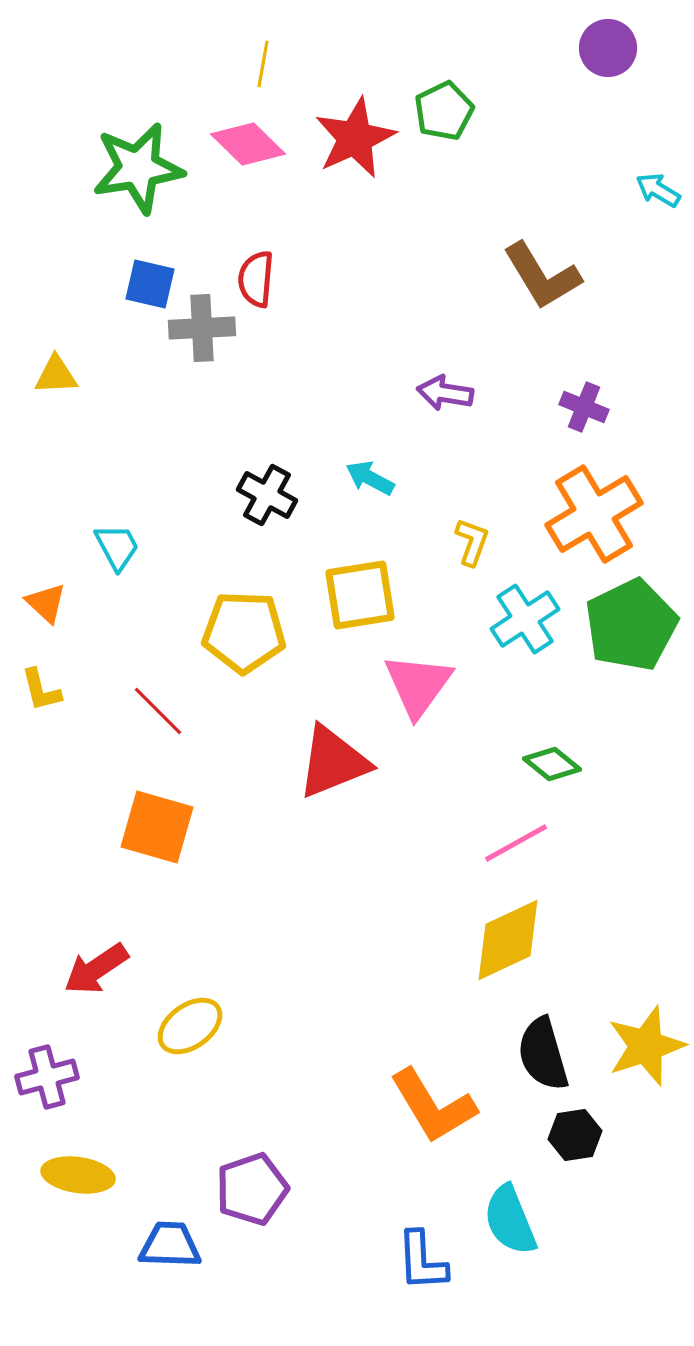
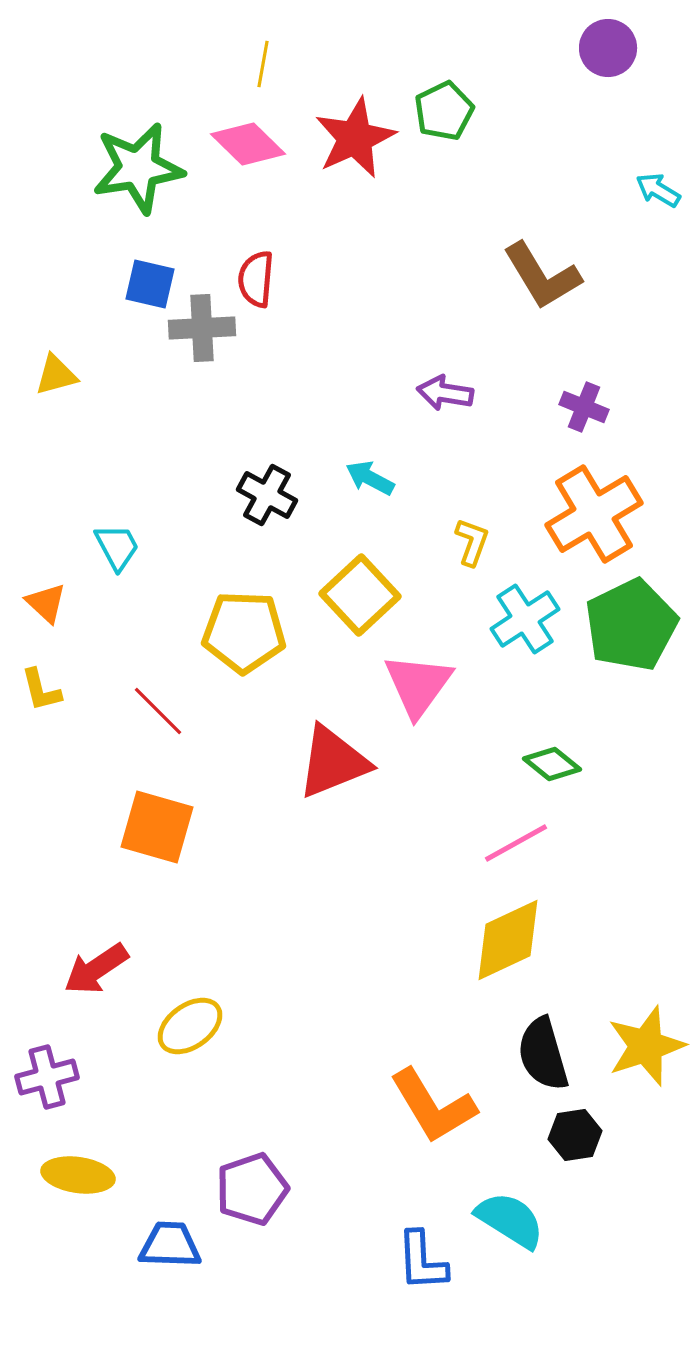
yellow triangle at (56, 375): rotated 12 degrees counterclockwise
yellow square at (360, 595): rotated 34 degrees counterclockwise
cyan semicircle at (510, 1220): rotated 144 degrees clockwise
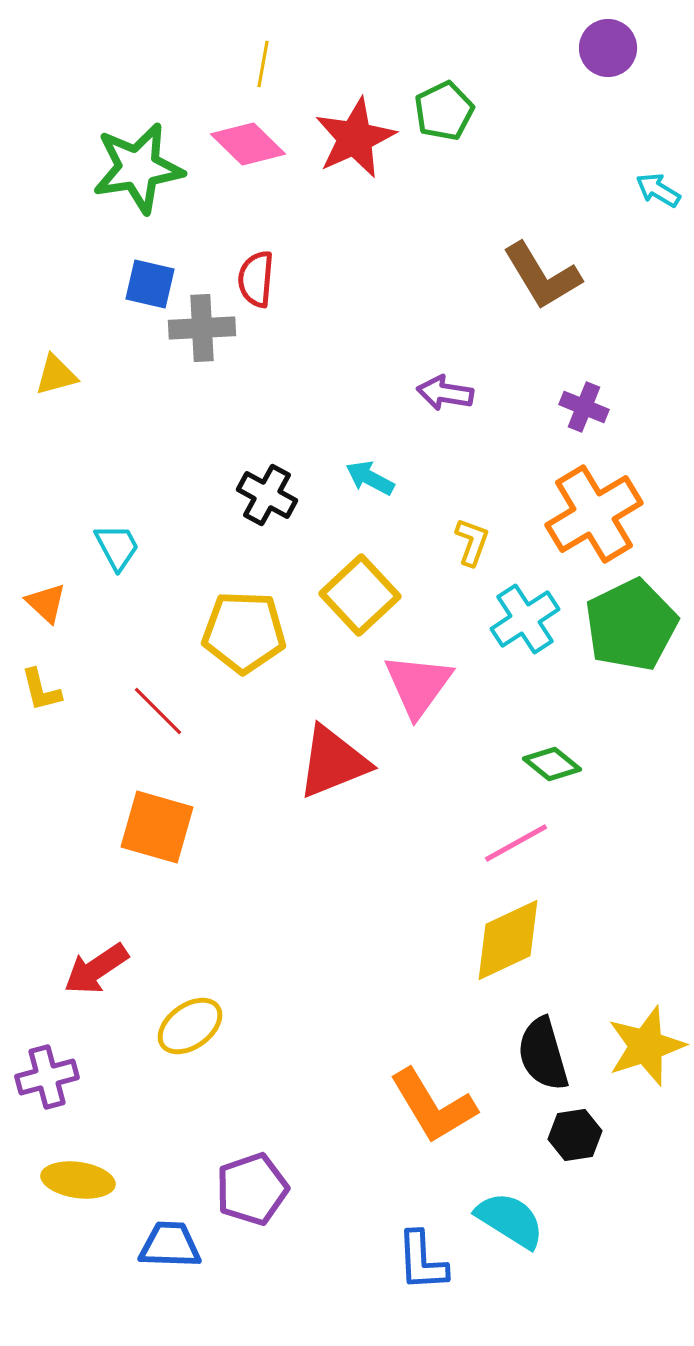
yellow ellipse at (78, 1175): moved 5 px down
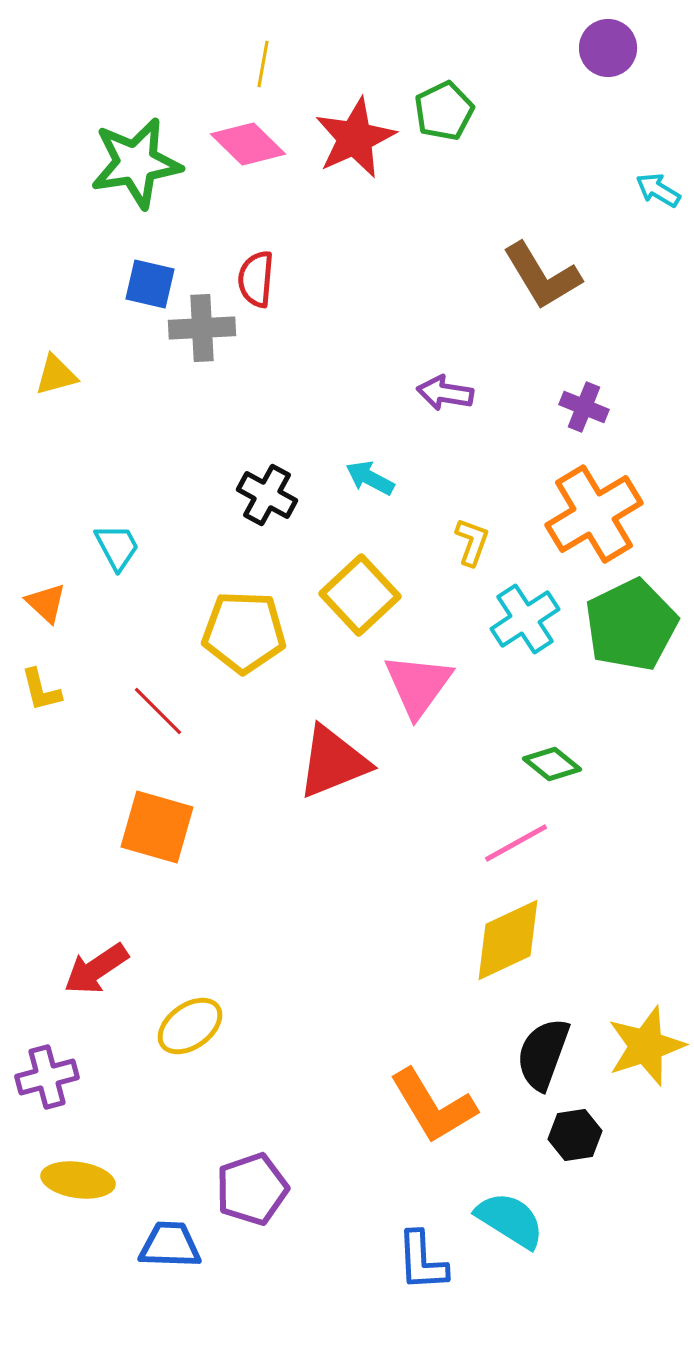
green star at (138, 168): moved 2 px left, 5 px up
black semicircle at (543, 1054): rotated 36 degrees clockwise
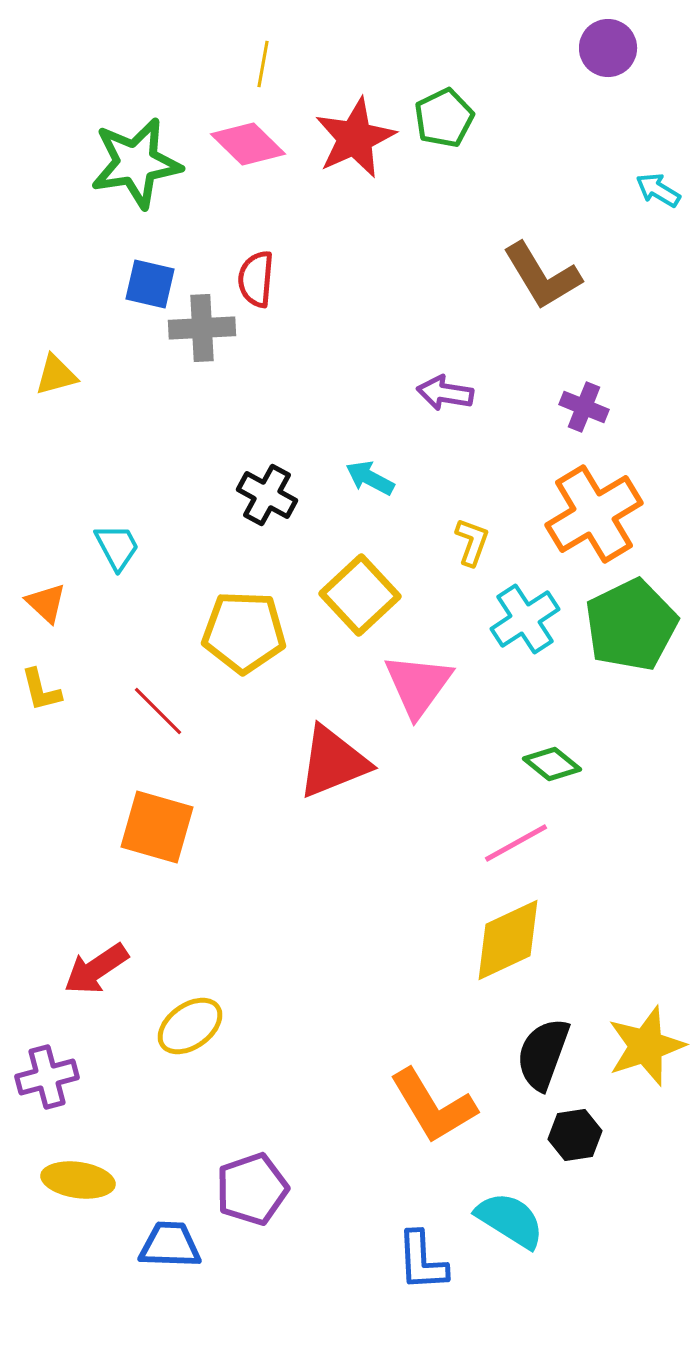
green pentagon at (444, 111): moved 7 px down
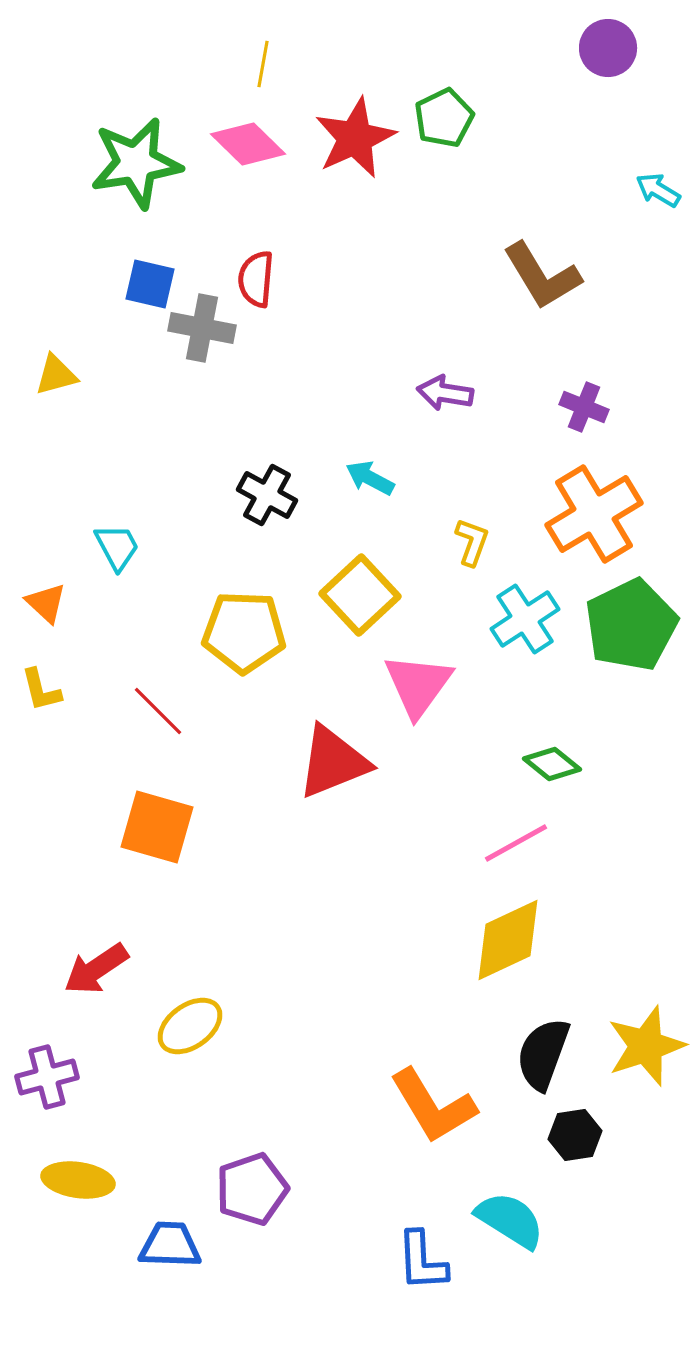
gray cross at (202, 328): rotated 14 degrees clockwise
